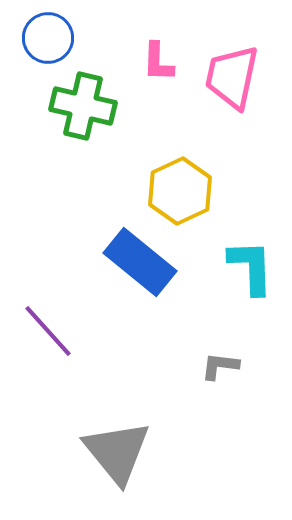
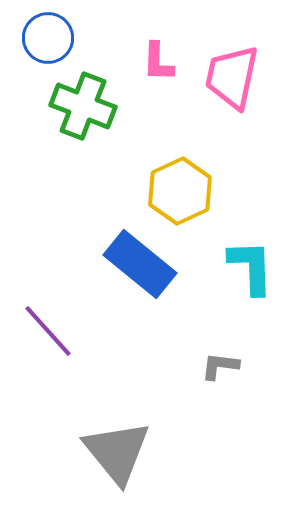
green cross: rotated 8 degrees clockwise
blue rectangle: moved 2 px down
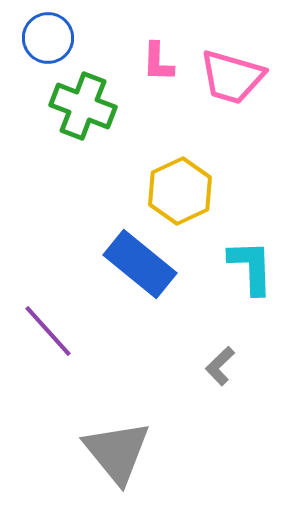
pink trapezoid: rotated 86 degrees counterclockwise
gray L-shape: rotated 51 degrees counterclockwise
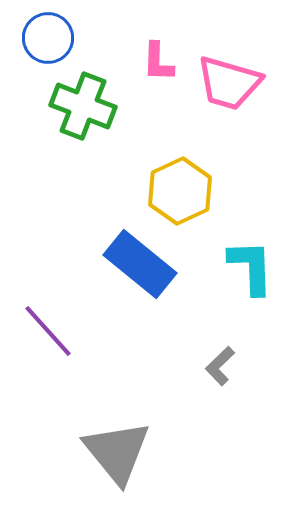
pink trapezoid: moved 3 px left, 6 px down
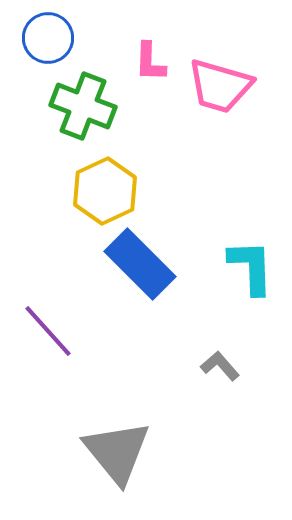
pink L-shape: moved 8 px left
pink trapezoid: moved 9 px left, 3 px down
yellow hexagon: moved 75 px left
blue rectangle: rotated 6 degrees clockwise
gray L-shape: rotated 93 degrees clockwise
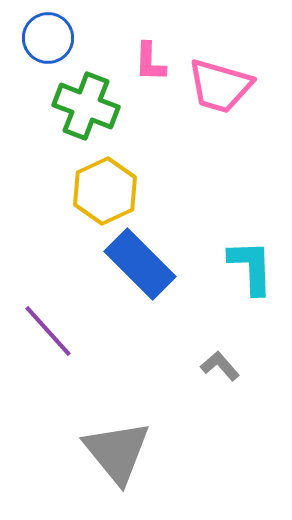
green cross: moved 3 px right
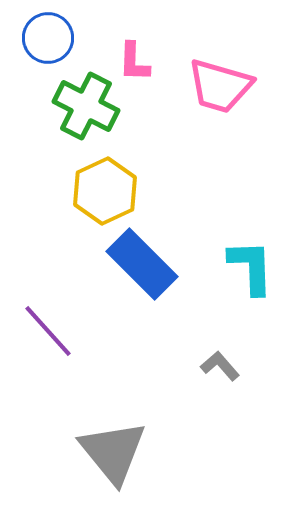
pink L-shape: moved 16 px left
green cross: rotated 6 degrees clockwise
blue rectangle: moved 2 px right
gray triangle: moved 4 px left
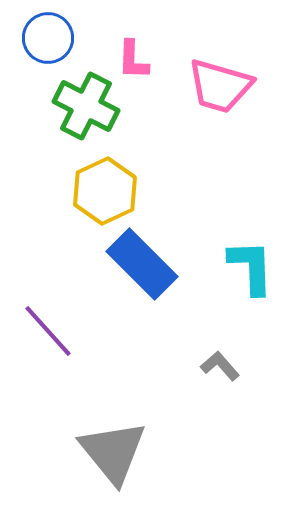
pink L-shape: moved 1 px left, 2 px up
